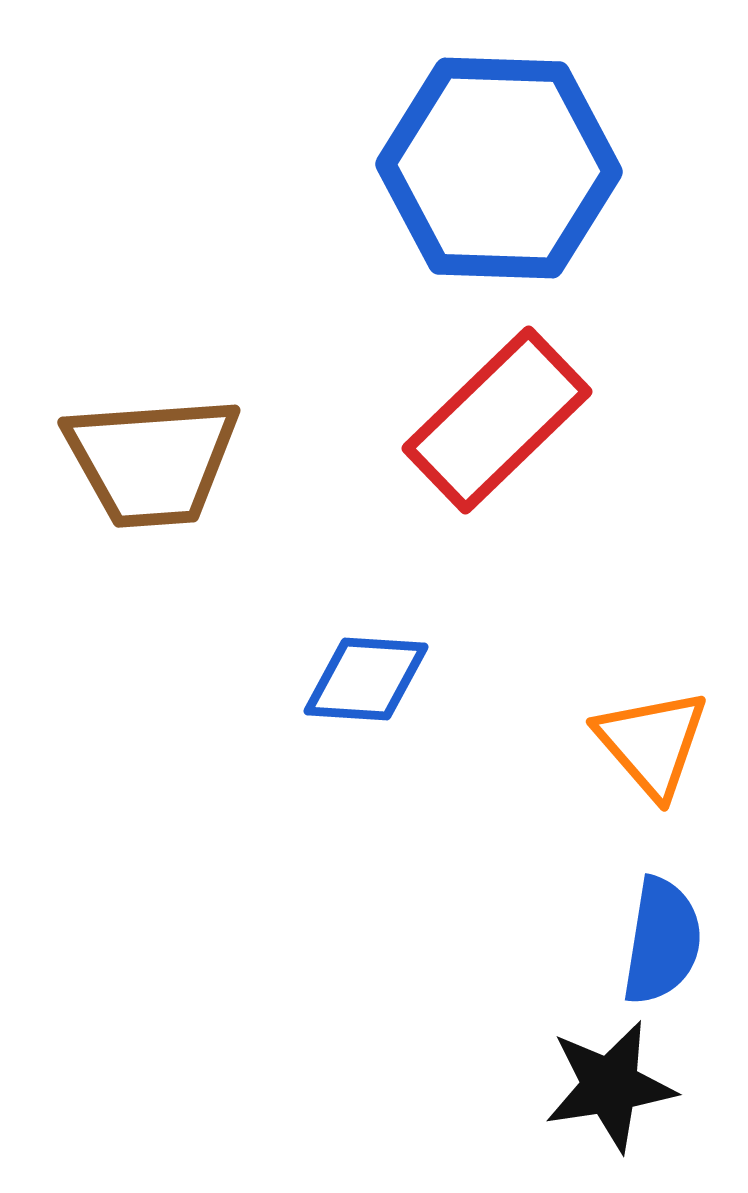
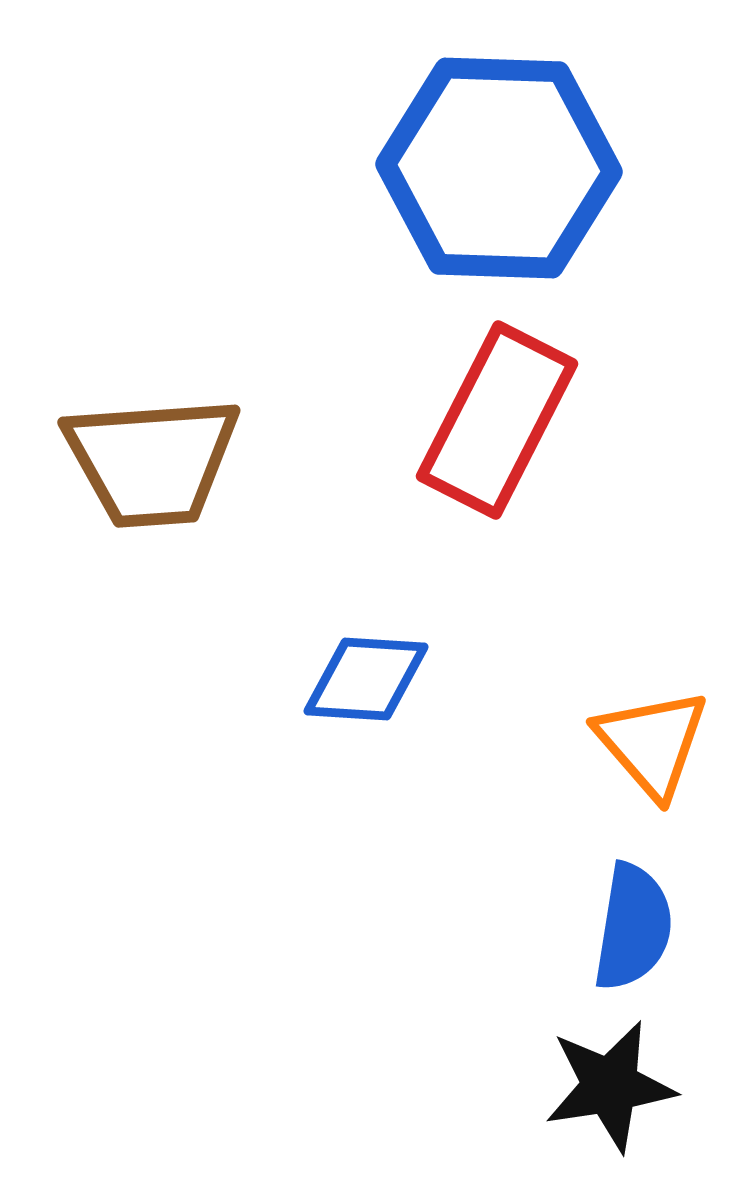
red rectangle: rotated 19 degrees counterclockwise
blue semicircle: moved 29 px left, 14 px up
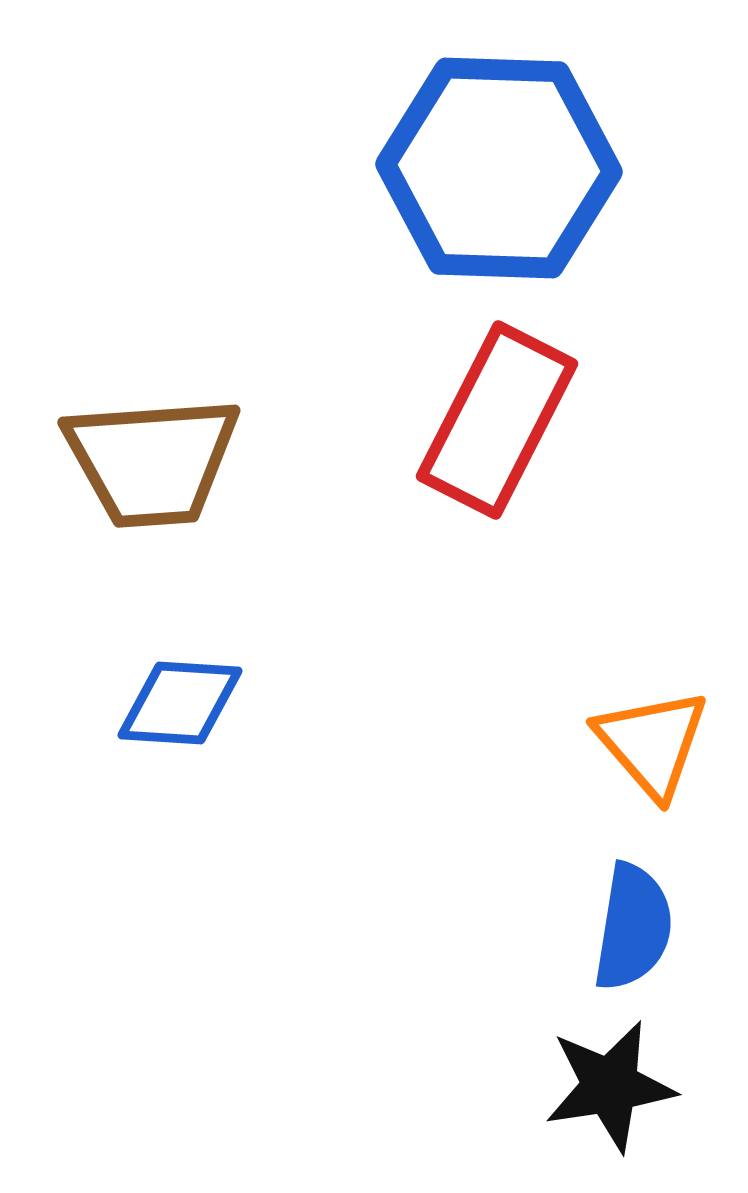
blue diamond: moved 186 px left, 24 px down
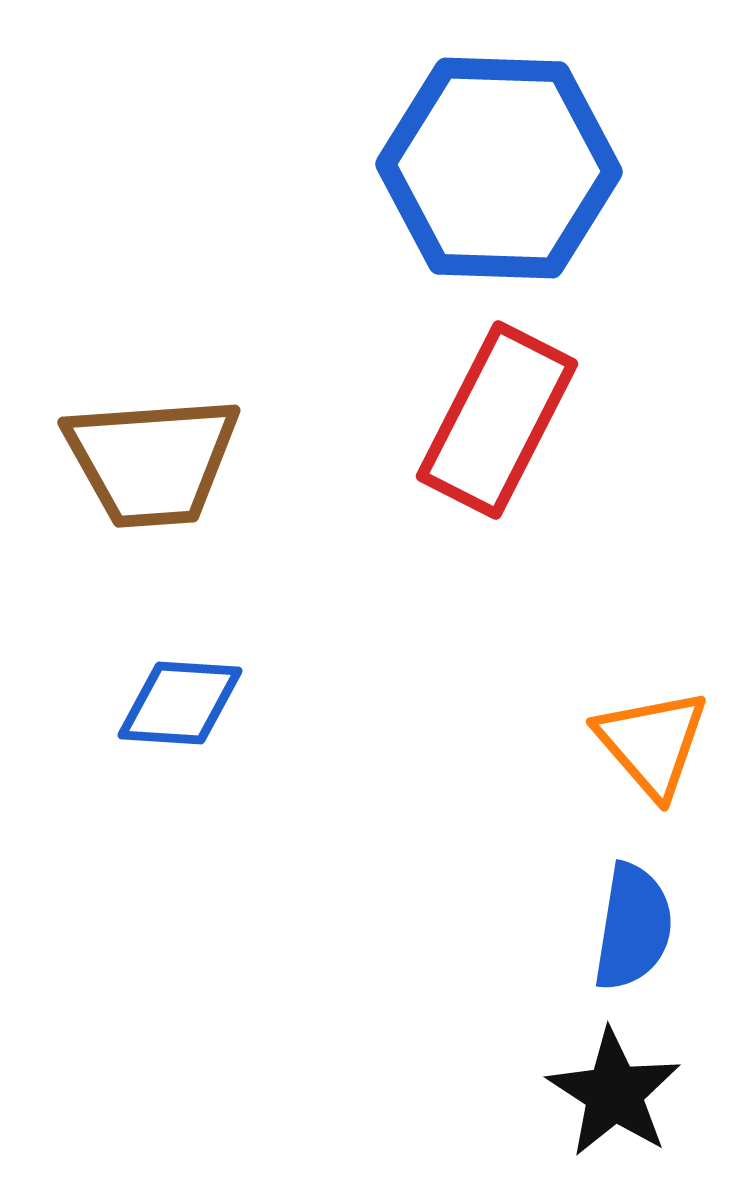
black star: moved 4 px right, 7 px down; rotated 30 degrees counterclockwise
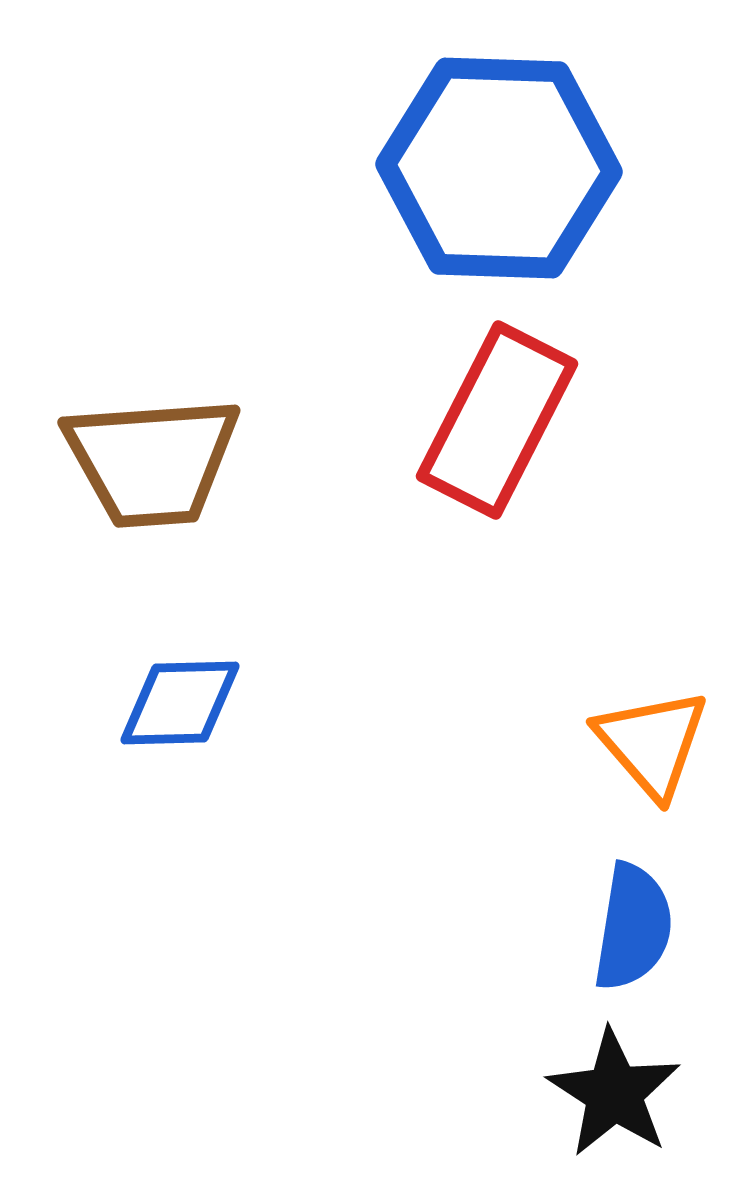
blue diamond: rotated 5 degrees counterclockwise
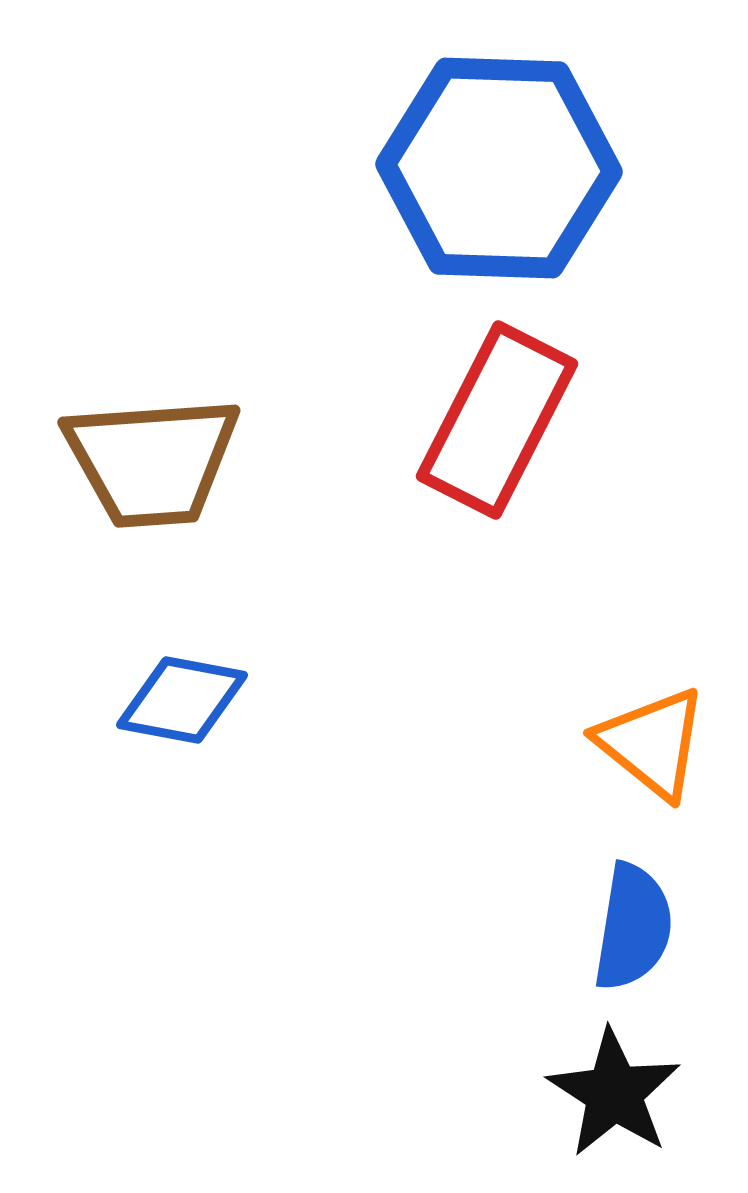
blue diamond: moved 2 px right, 3 px up; rotated 12 degrees clockwise
orange triangle: rotated 10 degrees counterclockwise
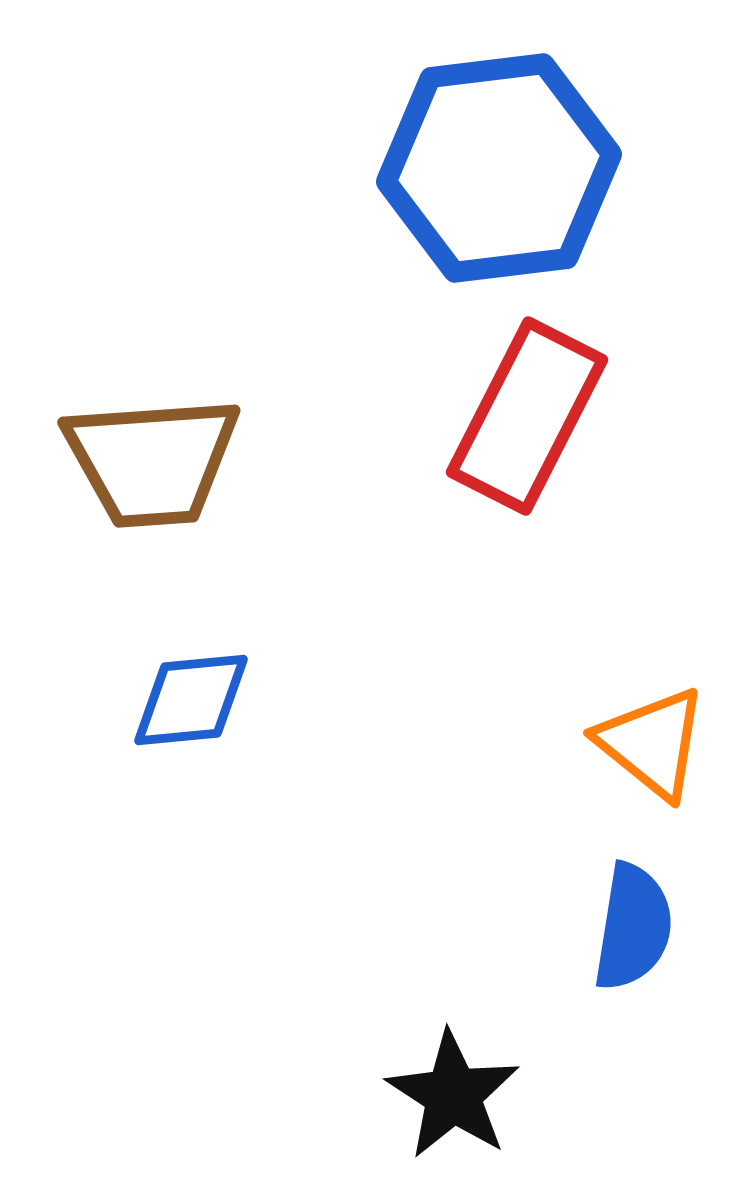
blue hexagon: rotated 9 degrees counterclockwise
red rectangle: moved 30 px right, 4 px up
blue diamond: moved 9 px right; rotated 16 degrees counterclockwise
black star: moved 161 px left, 2 px down
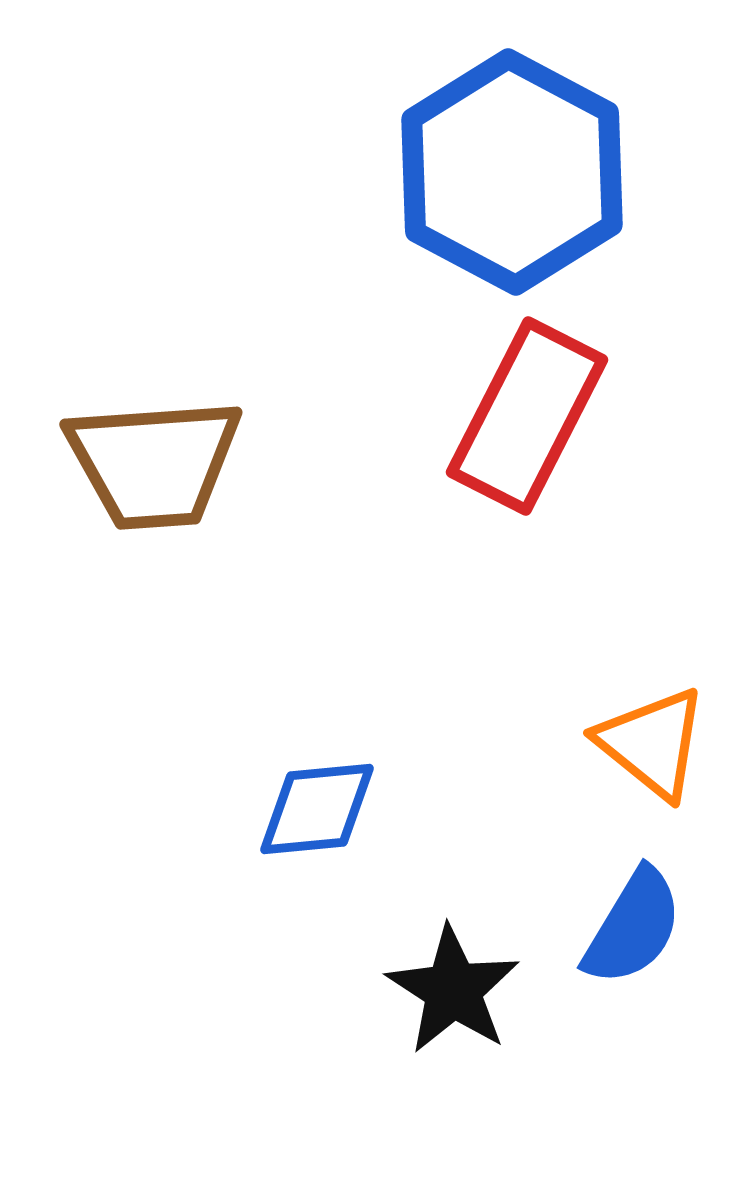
blue hexagon: moved 13 px right, 4 px down; rotated 25 degrees counterclockwise
brown trapezoid: moved 2 px right, 2 px down
blue diamond: moved 126 px right, 109 px down
blue semicircle: rotated 22 degrees clockwise
black star: moved 105 px up
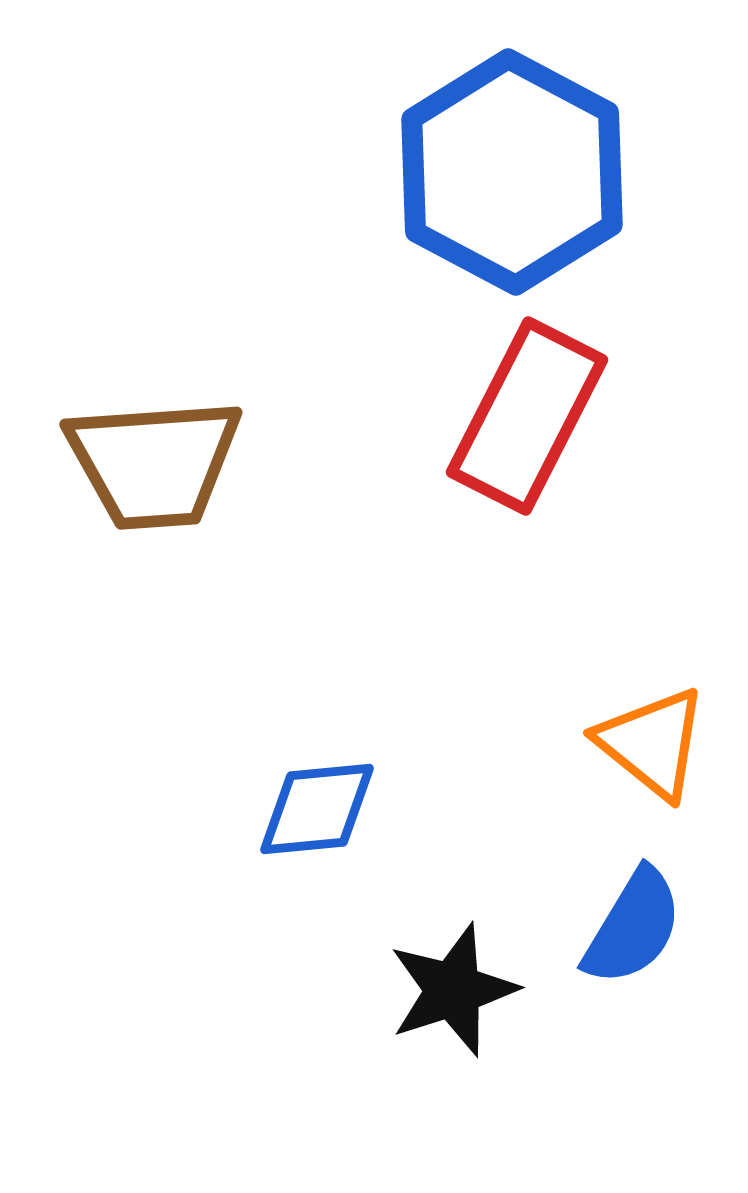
black star: rotated 21 degrees clockwise
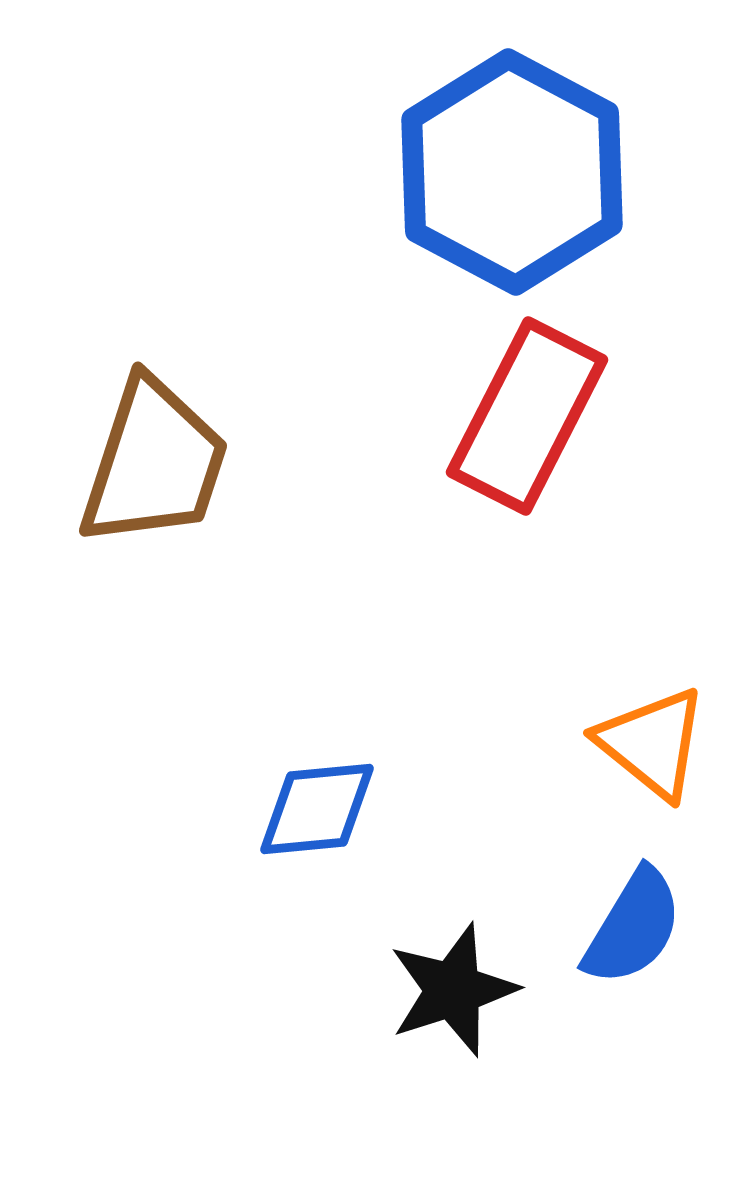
brown trapezoid: rotated 68 degrees counterclockwise
